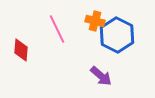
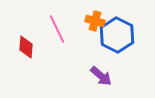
red diamond: moved 5 px right, 3 px up
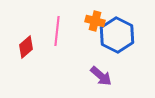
pink line: moved 2 px down; rotated 32 degrees clockwise
red diamond: rotated 45 degrees clockwise
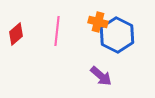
orange cross: moved 3 px right, 1 px down
red diamond: moved 10 px left, 13 px up
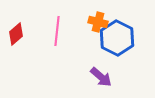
blue hexagon: moved 3 px down
purple arrow: moved 1 px down
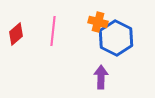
pink line: moved 4 px left
blue hexagon: moved 1 px left
purple arrow: rotated 130 degrees counterclockwise
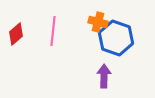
blue hexagon: rotated 8 degrees counterclockwise
purple arrow: moved 3 px right, 1 px up
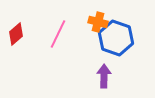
pink line: moved 5 px right, 3 px down; rotated 20 degrees clockwise
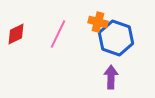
red diamond: rotated 15 degrees clockwise
purple arrow: moved 7 px right, 1 px down
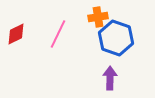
orange cross: moved 5 px up; rotated 24 degrees counterclockwise
purple arrow: moved 1 px left, 1 px down
